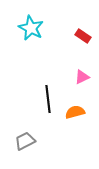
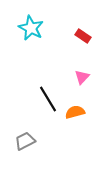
pink triangle: rotated 21 degrees counterclockwise
black line: rotated 24 degrees counterclockwise
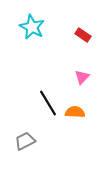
cyan star: moved 1 px right, 1 px up
red rectangle: moved 1 px up
black line: moved 4 px down
orange semicircle: rotated 18 degrees clockwise
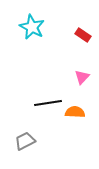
black line: rotated 68 degrees counterclockwise
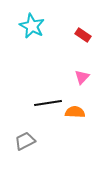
cyan star: moved 1 px up
